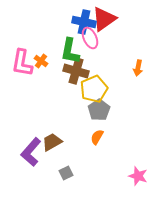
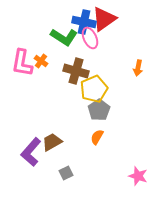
green L-shape: moved 6 px left, 14 px up; rotated 68 degrees counterclockwise
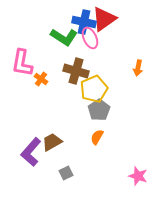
orange cross: moved 18 px down
